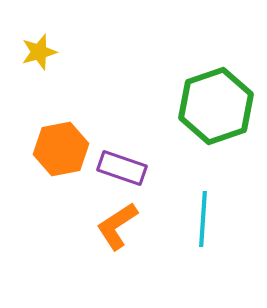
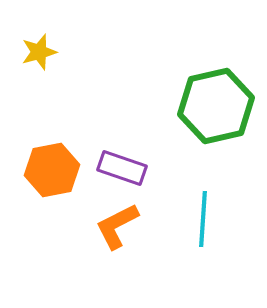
green hexagon: rotated 6 degrees clockwise
orange hexagon: moved 9 px left, 21 px down
orange L-shape: rotated 6 degrees clockwise
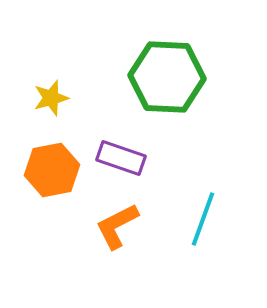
yellow star: moved 12 px right, 46 px down
green hexagon: moved 49 px left, 29 px up; rotated 16 degrees clockwise
purple rectangle: moved 1 px left, 10 px up
cyan line: rotated 16 degrees clockwise
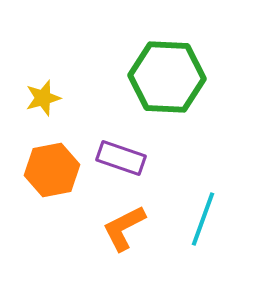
yellow star: moved 8 px left
orange L-shape: moved 7 px right, 2 px down
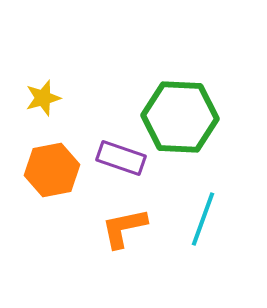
green hexagon: moved 13 px right, 40 px down
orange L-shape: rotated 15 degrees clockwise
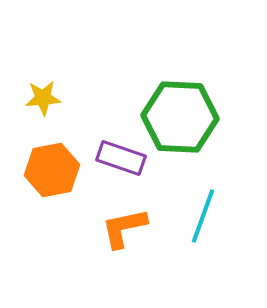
yellow star: rotated 12 degrees clockwise
cyan line: moved 3 px up
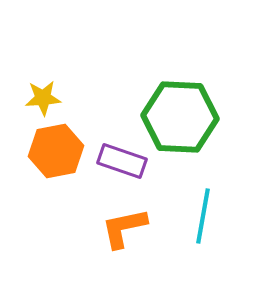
purple rectangle: moved 1 px right, 3 px down
orange hexagon: moved 4 px right, 19 px up
cyan line: rotated 10 degrees counterclockwise
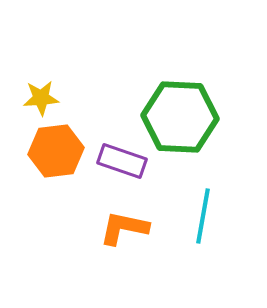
yellow star: moved 2 px left
orange hexagon: rotated 4 degrees clockwise
orange L-shape: rotated 24 degrees clockwise
